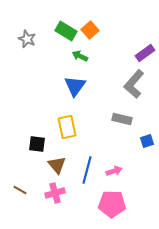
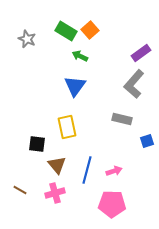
purple rectangle: moved 4 px left
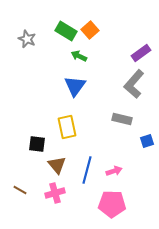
green arrow: moved 1 px left
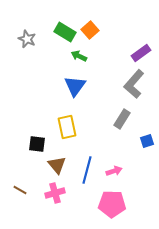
green rectangle: moved 1 px left, 1 px down
gray rectangle: rotated 72 degrees counterclockwise
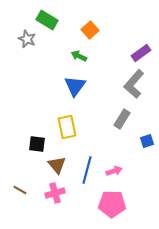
green rectangle: moved 18 px left, 12 px up
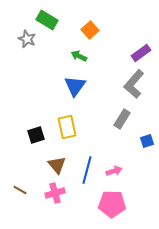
black square: moved 1 px left, 9 px up; rotated 24 degrees counterclockwise
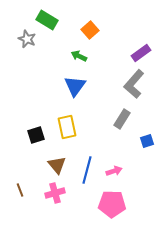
brown line: rotated 40 degrees clockwise
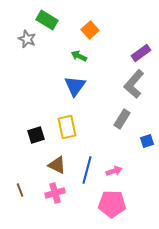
brown triangle: rotated 24 degrees counterclockwise
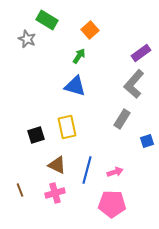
green arrow: rotated 98 degrees clockwise
blue triangle: rotated 50 degrees counterclockwise
pink arrow: moved 1 px right, 1 px down
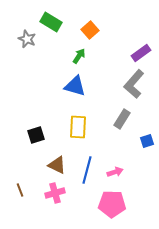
green rectangle: moved 4 px right, 2 px down
yellow rectangle: moved 11 px right; rotated 15 degrees clockwise
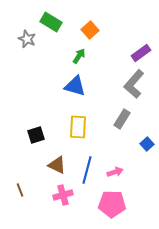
blue square: moved 3 px down; rotated 24 degrees counterclockwise
pink cross: moved 8 px right, 2 px down
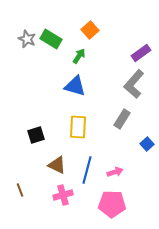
green rectangle: moved 17 px down
